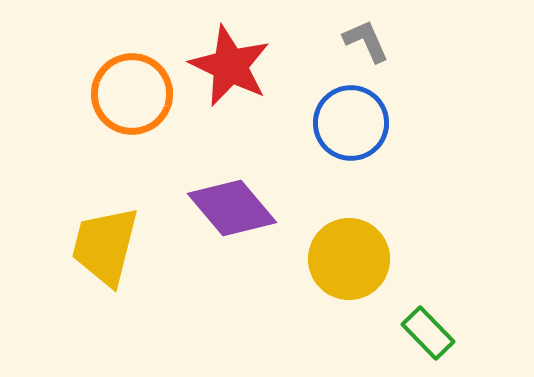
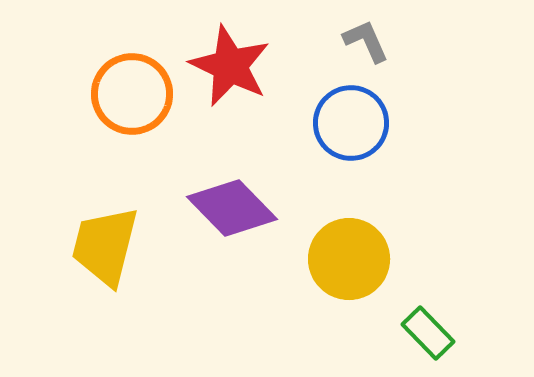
purple diamond: rotated 4 degrees counterclockwise
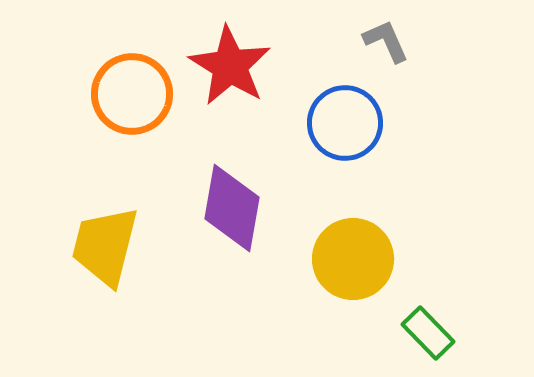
gray L-shape: moved 20 px right
red star: rotated 6 degrees clockwise
blue circle: moved 6 px left
purple diamond: rotated 54 degrees clockwise
yellow circle: moved 4 px right
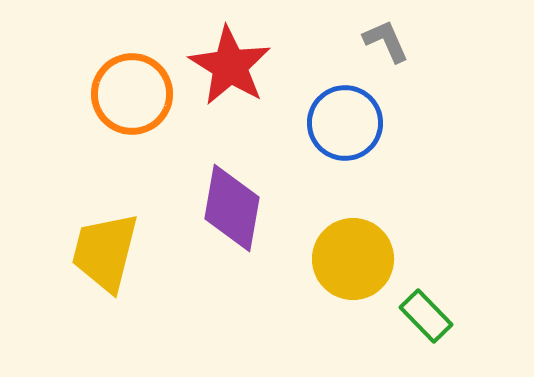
yellow trapezoid: moved 6 px down
green rectangle: moved 2 px left, 17 px up
